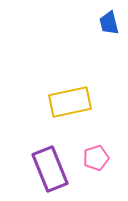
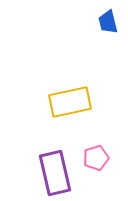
blue trapezoid: moved 1 px left, 1 px up
purple rectangle: moved 5 px right, 4 px down; rotated 9 degrees clockwise
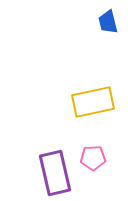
yellow rectangle: moved 23 px right
pink pentagon: moved 3 px left; rotated 15 degrees clockwise
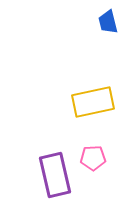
purple rectangle: moved 2 px down
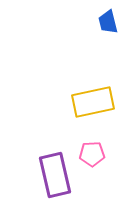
pink pentagon: moved 1 px left, 4 px up
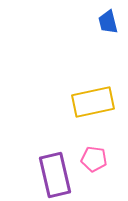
pink pentagon: moved 2 px right, 5 px down; rotated 10 degrees clockwise
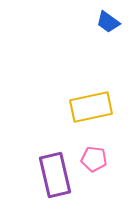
blue trapezoid: rotated 40 degrees counterclockwise
yellow rectangle: moved 2 px left, 5 px down
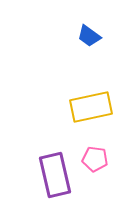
blue trapezoid: moved 19 px left, 14 px down
pink pentagon: moved 1 px right
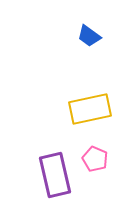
yellow rectangle: moved 1 px left, 2 px down
pink pentagon: rotated 15 degrees clockwise
